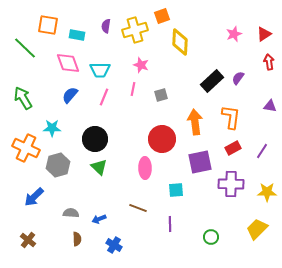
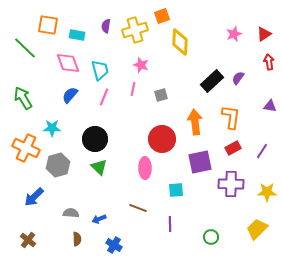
cyan trapezoid at (100, 70): rotated 105 degrees counterclockwise
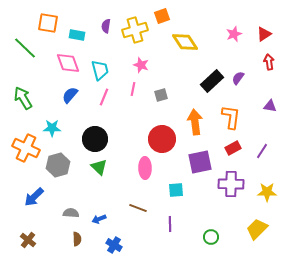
orange square at (48, 25): moved 2 px up
yellow diamond at (180, 42): moved 5 px right; rotated 36 degrees counterclockwise
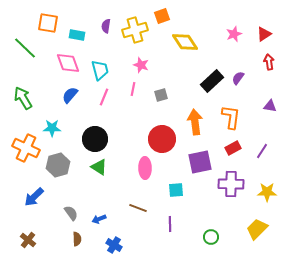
green triangle at (99, 167): rotated 12 degrees counterclockwise
gray semicircle at (71, 213): rotated 49 degrees clockwise
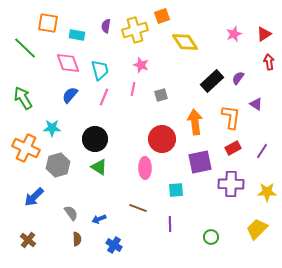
purple triangle at (270, 106): moved 14 px left, 2 px up; rotated 24 degrees clockwise
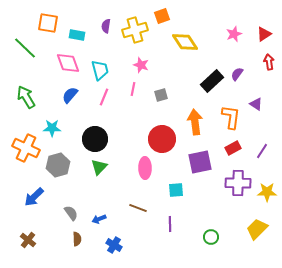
purple semicircle at (238, 78): moved 1 px left, 4 px up
green arrow at (23, 98): moved 3 px right, 1 px up
green triangle at (99, 167): rotated 42 degrees clockwise
purple cross at (231, 184): moved 7 px right, 1 px up
